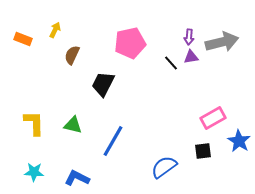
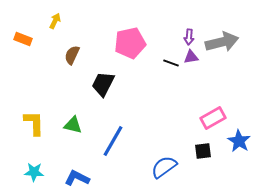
yellow arrow: moved 9 px up
black line: rotated 28 degrees counterclockwise
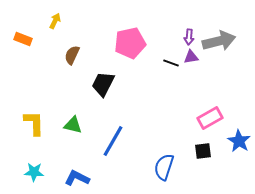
gray arrow: moved 3 px left, 1 px up
pink rectangle: moved 3 px left
blue semicircle: rotated 36 degrees counterclockwise
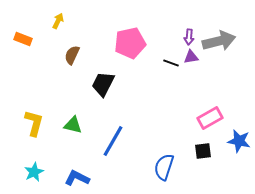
yellow arrow: moved 3 px right
yellow L-shape: rotated 16 degrees clockwise
blue star: rotated 20 degrees counterclockwise
cyan star: rotated 30 degrees counterclockwise
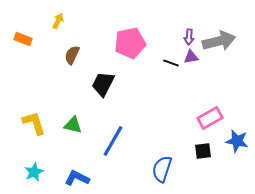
yellow L-shape: rotated 32 degrees counterclockwise
blue star: moved 2 px left
blue semicircle: moved 2 px left, 2 px down
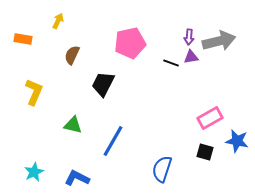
orange rectangle: rotated 12 degrees counterclockwise
yellow L-shape: moved 31 px up; rotated 40 degrees clockwise
black square: moved 2 px right, 1 px down; rotated 24 degrees clockwise
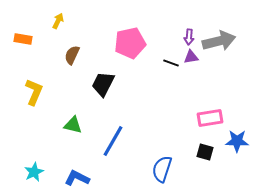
pink rectangle: rotated 20 degrees clockwise
blue star: rotated 10 degrees counterclockwise
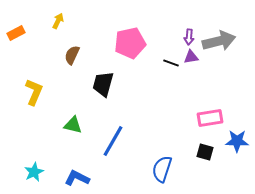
orange rectangle: moved 7 px left, 6 px up; rotated 36 degrees counterclockwise
black trapezoid: rotated 12 degrees counterclockwise
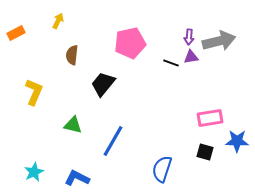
brown semicircle: rotated 18 degrees counterclockwise
black trapezoid: rotated 24 degrees clockwise
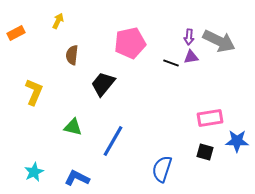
gray arrow: rotated 40 degrees clockwise
green triangle: moved 2 px down
